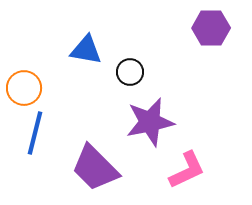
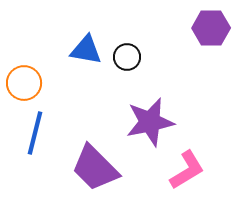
black circle: moved 3 px left, 15 px up
orange circle: moved 5 px up
pink L-shape: rotated 6 degrees counterclockwise
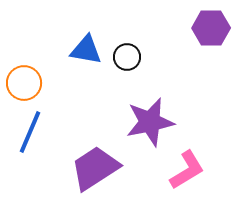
blue line: moved 5 px left, 1 px up; rotated 9 degrees clockwise
purple trapezoid: rotated 102 degrees clockwise
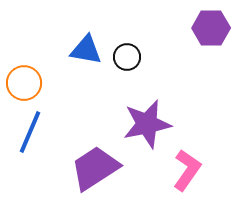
purple star: moved 3 px left, 2 px down
pink L-shape: rotated 24 degrees counterclockwise
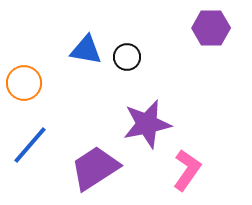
blue line: moved 13 px down; rotated 18 degrees clockwise
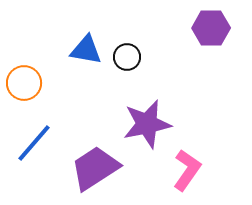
blue line: moved 4 px right, 2 px up
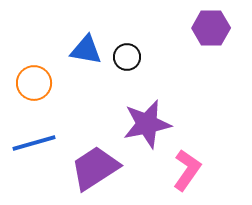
orange circle: moved 10 px right
blue line: rotated 33 degrees clockwise
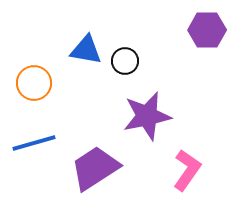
purple hexagon: moved 4 px left, 2 px down
black circle: moved 2 px left, 4 px down
purple star: moved 8 px up
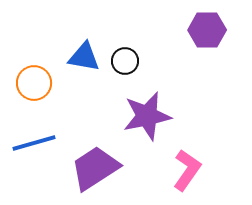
blue triangle: moved 2 px left, 7 px down
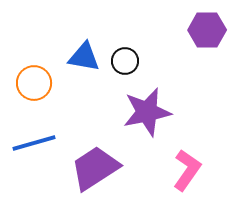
purple star: moved 4 px up
